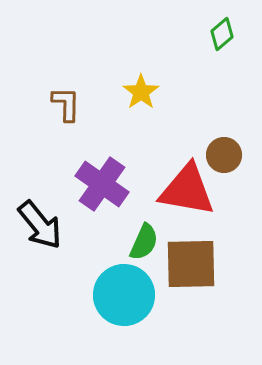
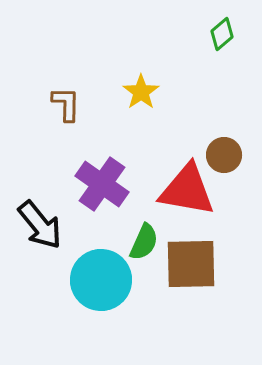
cyan circle: moved 23 px left, 15 px up
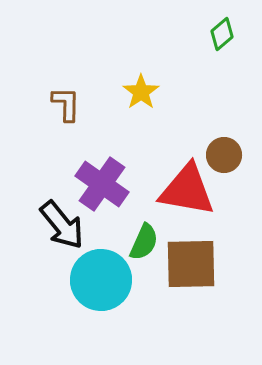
black arrow: moved 22 px right
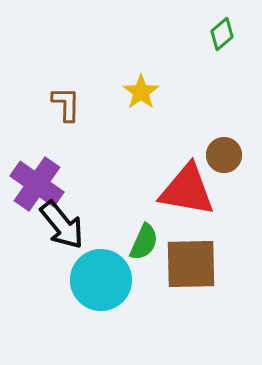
purple cross: moved 65 px left
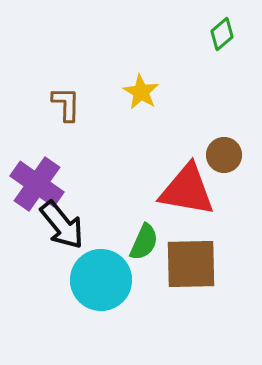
yellow star: rotated 6 degrees counterclockwise
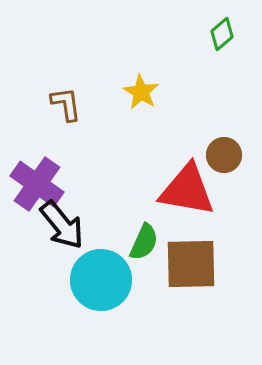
brown L-shape: rotated 9 degrees counterclockwise
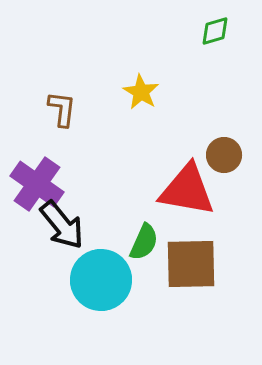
green diamond: moved 7 px left, 3 px up; rotated 24 degrees clockwise
brown L-shape: moved 4 px left, 5 px down; rotated 15 degrees clockwise
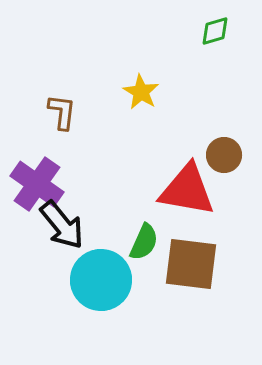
brown L-shape: moved 3 px down
brown square: rotated 8 degrees clockwise
